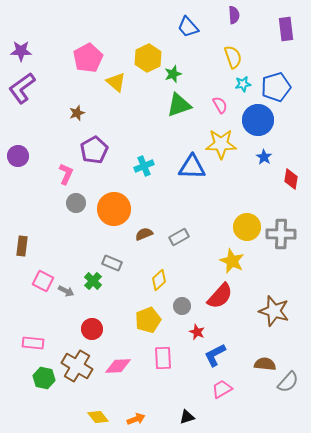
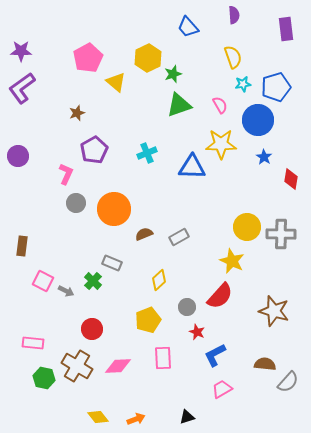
cyan cross at (144, 166): moved 3 px right, 13 px up
gray circle at (182, 306): moved 5 px right, 1 px down
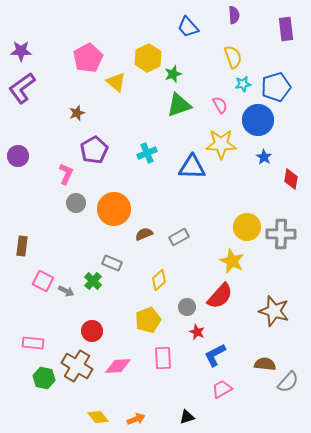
red circle at (92, 329): moved 2 px down
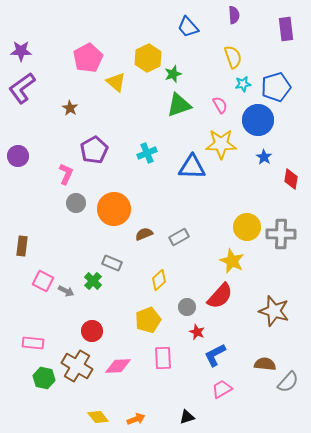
brown star at (77, 113): moved 7 px left, 5 px up; rotated 21 degrees counterclockwise
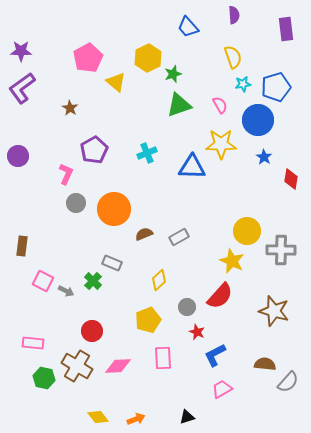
yellow circle at (247, 227): moved 4 px down
gray cross at (281, 234): moved 16 px down
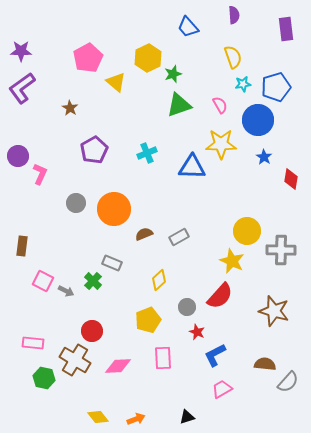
pink L-shape at (66, 174): moved 26 px left
brown cross at (77, 366): moved 2 px left, 6 px up
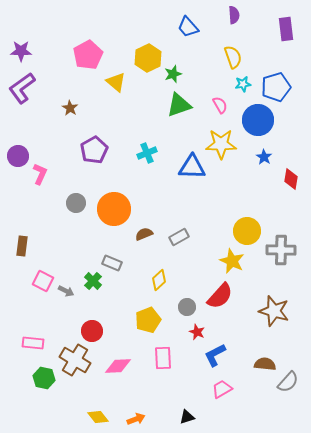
pink pentagon at (88, 58): moved 3 px up
